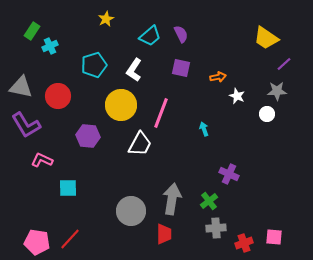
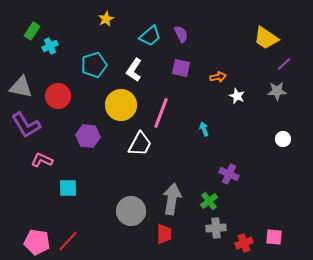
white circle: moved 16 px right, 25 px down
red line: moved 2 px left, 2 px down
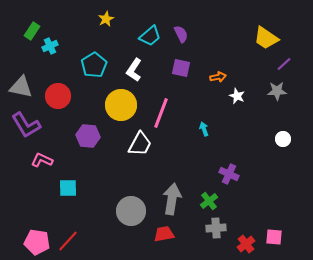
cyan pentagon: rotated 15 degrees counterclockwise
red trapezoid: rotated 100 degrees counterclockwise
red cross: moved 2 px right, 1 px down; rotated 18 degrees counterclockwise
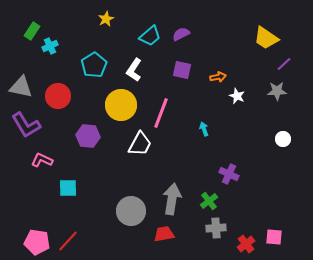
purple semicircle: rotated 90 degrees counterclockwise
purple square: moved 1 px right, 2 px down
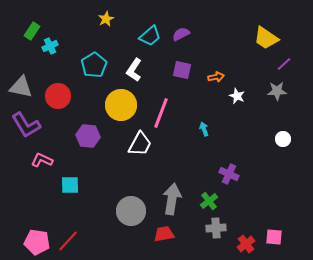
orange arrow: moved 2 px left
cyan square: moved 2 px right, 3 px up
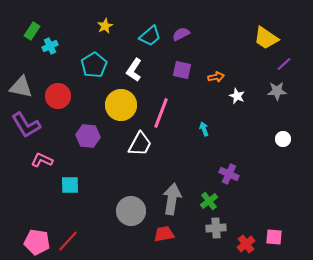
yellow star: moved 1 px left, 7 px down
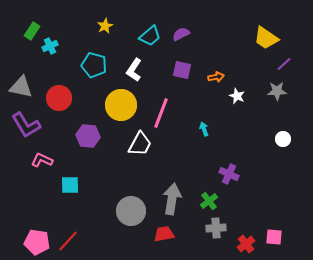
cyan pentagon: rotated 25 degrees counterclockwise
red circle: moved 1 px right, 2 px down
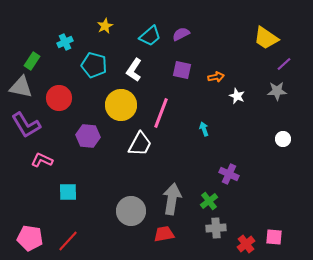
green rectangle: moved 30 px down
cyan cross: moved 15 px right, 4 px up
cyan square: moved 2 px left, 7 px down
pink pentagon: moved 7 px left, 4 px up
